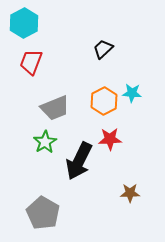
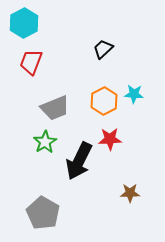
cyan star: moved 2 px right, 1 px down
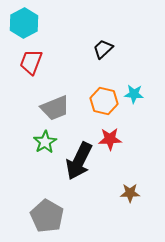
orange hexagon: rotated 20 degrees counterclockwise
gray pentagon: moved 4 px right, 3 px down
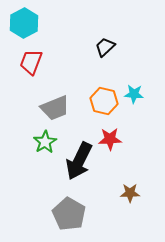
black trapezoid: moved 2 px right, 2 px up
gray pentagon: moved 22 px right, 2 px up
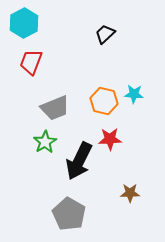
black trapezoid: moved 13 px up
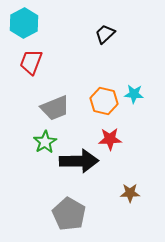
black arrow: rotated 117 degrees counterclockwise
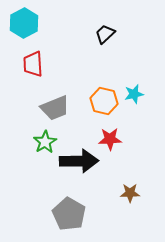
red trapezoid: moved 2 px right, 2 px down; rotated 24 degrees counterclockwise
cyan star: rotated 18 degrees counterclockwise
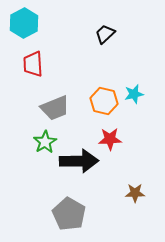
brown star: moved 5 px right
